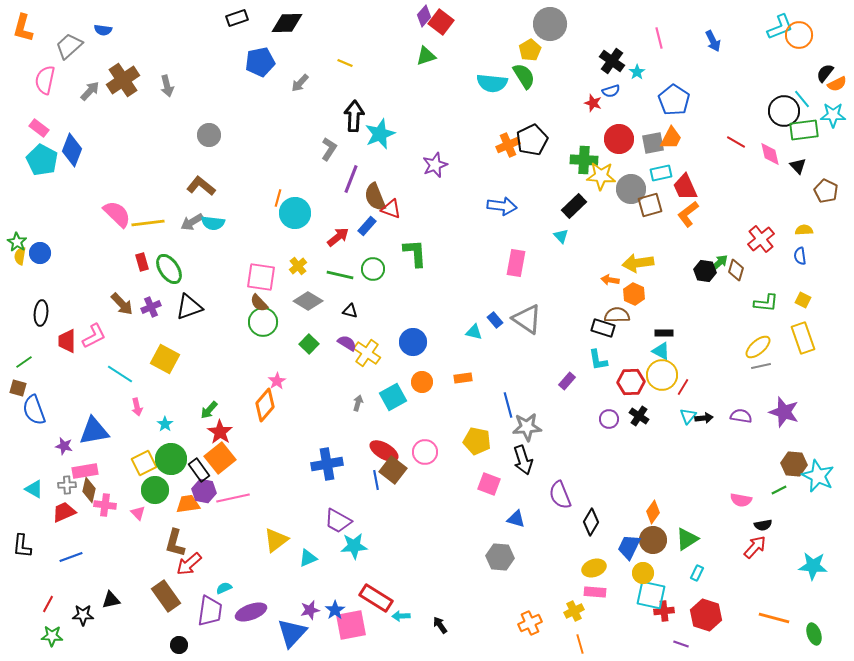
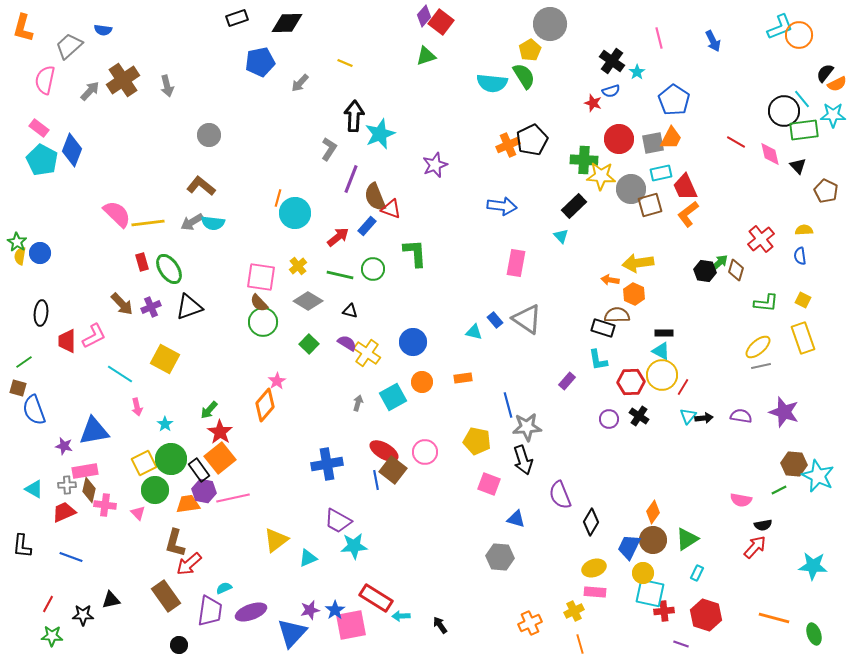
blue line at (71, 557): rotated 40 degrees clockwise
cyan square at (651, 595): moved 1 px left, 2 px up
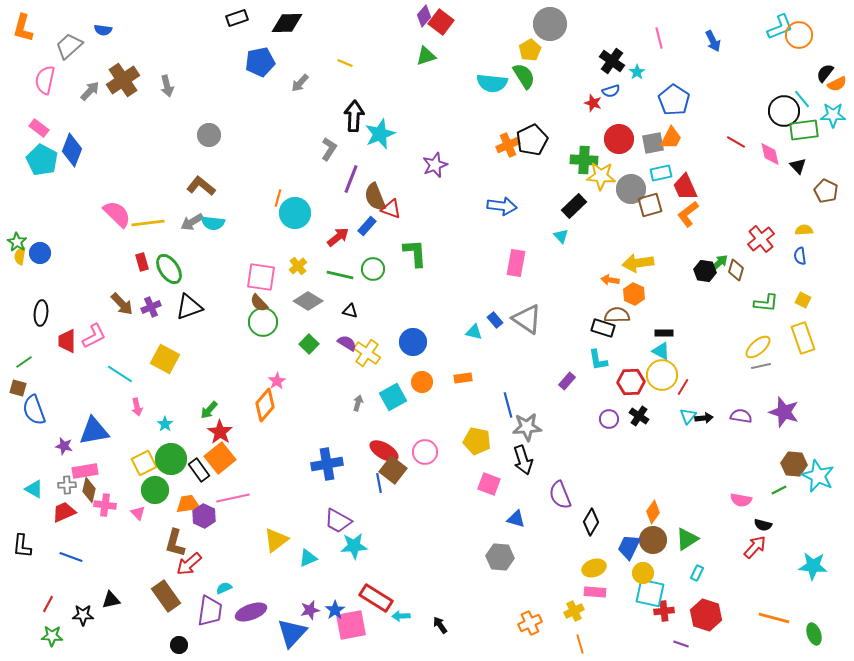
blue line at (376, 480): moved 3 px right, 3 px down
purple hexagon at (204, 491): moved 25 px down; rotated 15 degrees clockwise
black semicircle at (763, 525): rotated 24 degrees clockwise
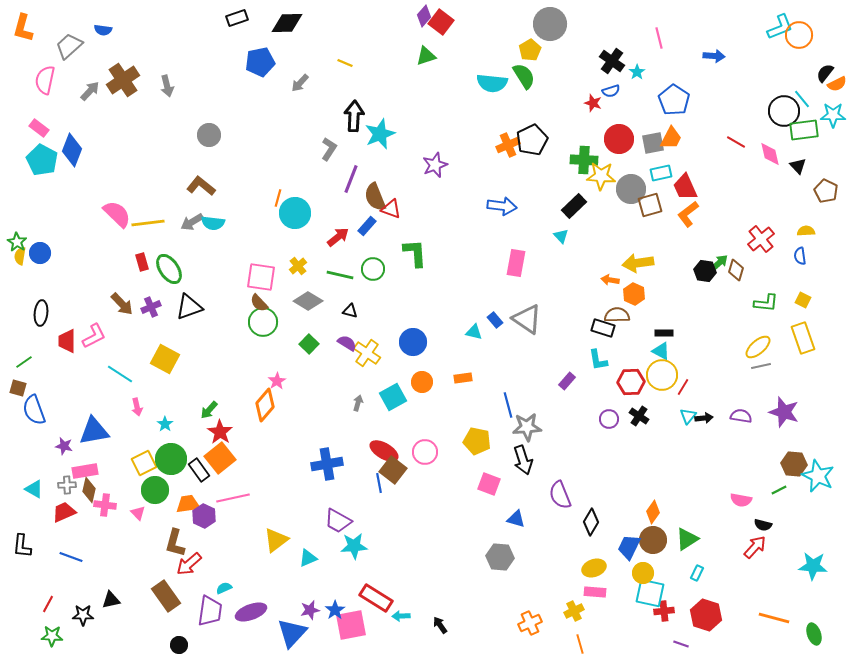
blue arrow at (713, 41): moved 1 px right, 15 px down; rotated 60 degrees counterclockwise
yellow semicircle at (804, 230): moved 2 px right, 1 px down
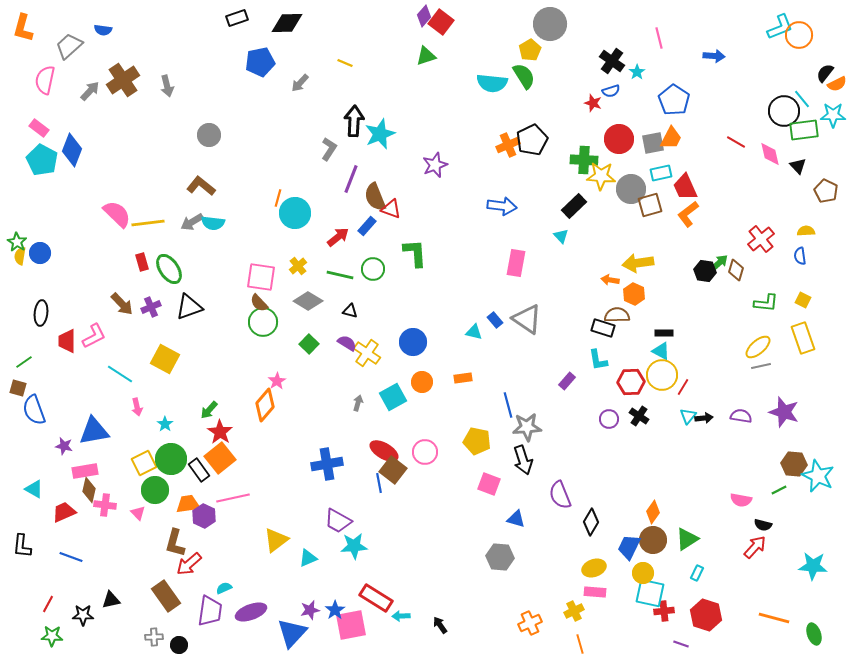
black arrow at (354, 116): moved 5 px down
gray cross at (67, 485): moved 87 px right, 152 px down
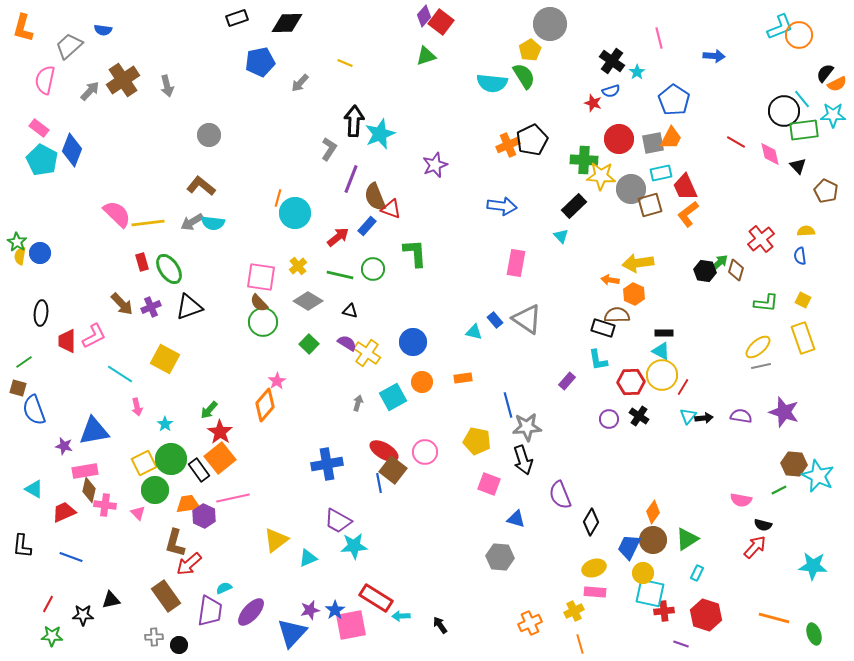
purple ellipse at (251, 612): rotated 28 degrees counterclockwise
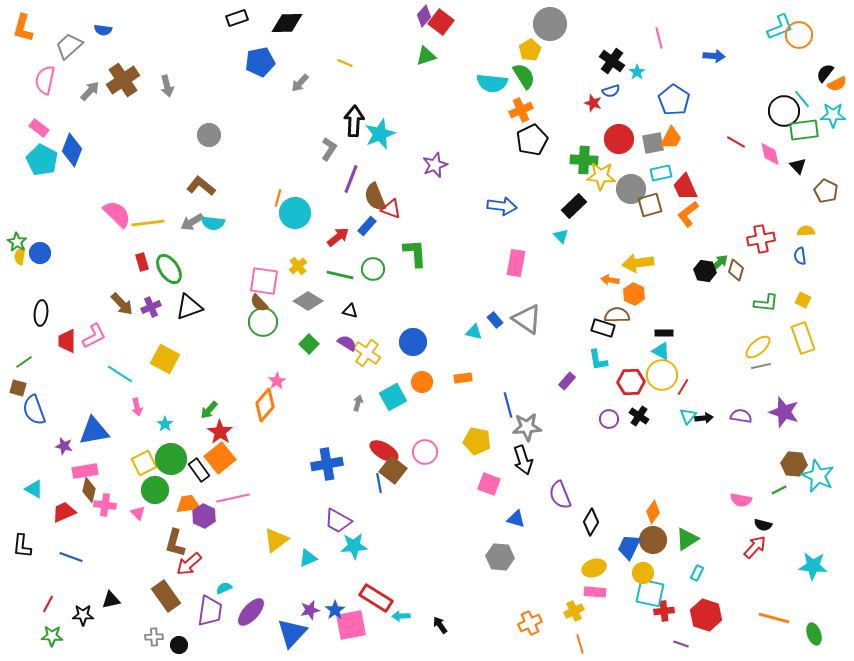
orange cross at (508, 145): moved 13 px right, 35 px up
red cross at (761, 239): rotated 28 degrees clockwise
pink square at (261, 277): moved 3 px right, 4 px down
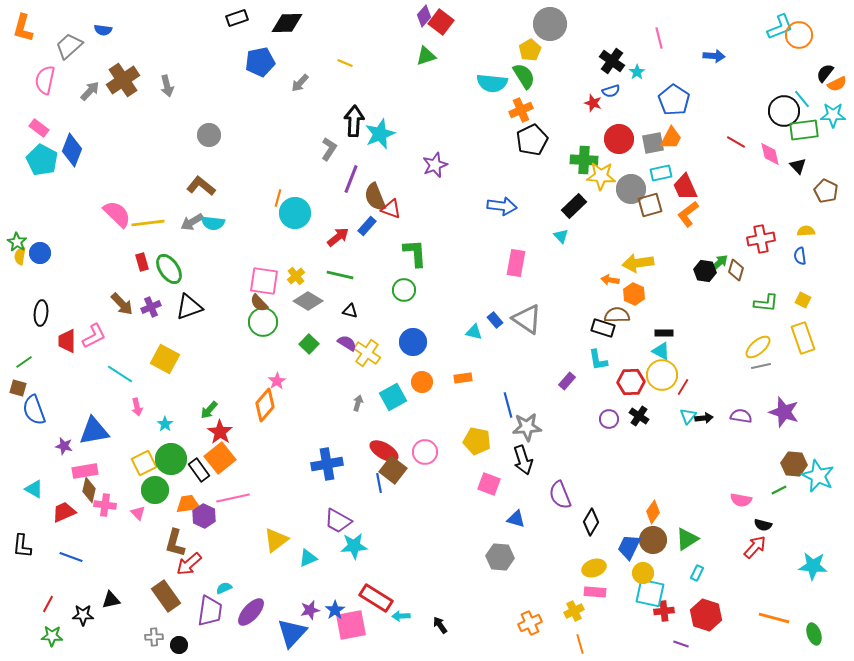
yellow cross at (298, 266): moved 2 px left, 10 px down
green circle at (373, 269): moved 31 px right, 21 px down
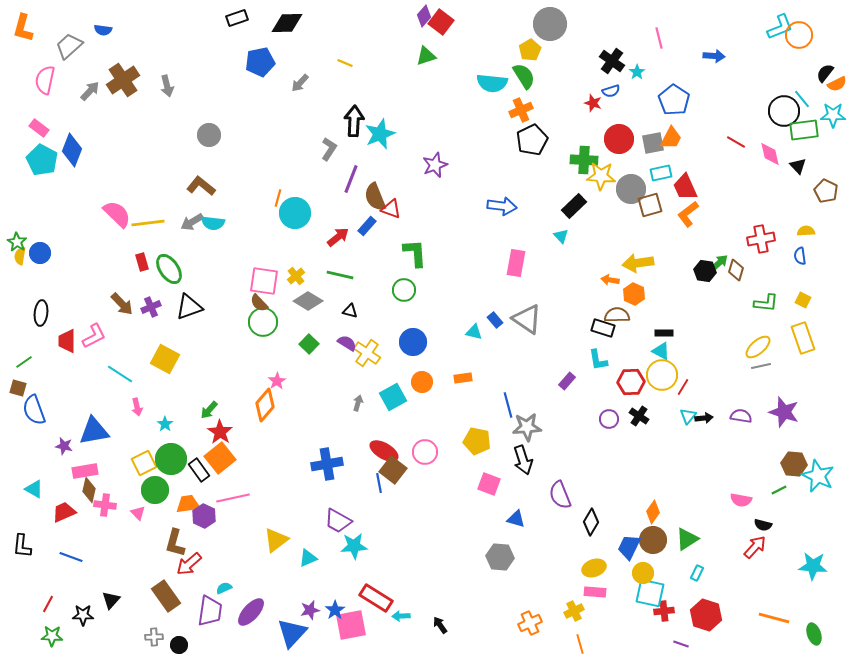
black triangle at (111, 600): rotated 36 degrees counterclockwise
